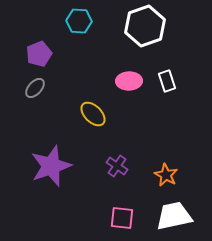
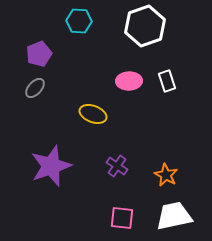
yellow ellipse: rotated 24 degrees counterclockwise
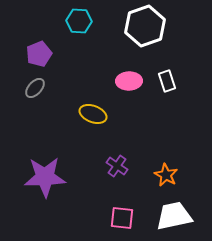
purple star: moved 6 px left, 11 px down; rotated 18 degrees clockwise
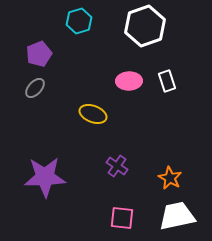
cyan hexagon: rotated 20 degrees counterclockwise
orange star: moved 4 px right, 3 px down
white trapezoid: moved 3 px right
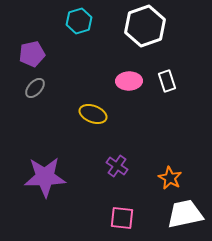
purple pentagon: moved 7 px left; rotated 10 degrees clockwise
white trapezoid: moved 8 px right, 2 px up
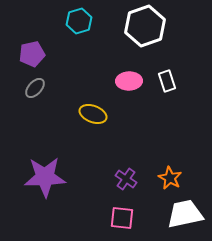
purple cross: moved 9 px right, 13 px down
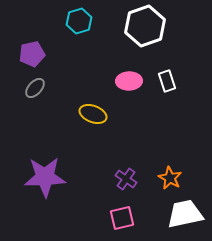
pink square: rotated 20 degrees counterclockwise
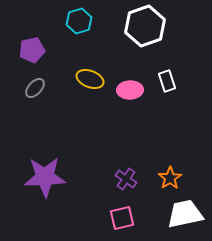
purple pentagon: moved 4 px up
pink ellipse: moved 1 px right, 9 px down
yellow ellipse: moved 3 px left, 35 px up
orange star: rotated 10 degrees clockwise
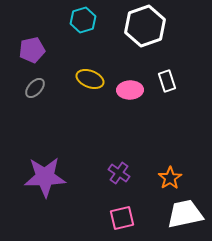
cyan hexagon: moved 4 px right, 1 px up
purple cross: moved 7 px left, 6 px up
